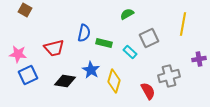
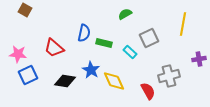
green semicircle: moved 2 px left
red trapezoid: rotated 55 degrees clockwise
yellow diamond: rotated 40 degrees counterclockwise
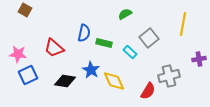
gray square: rotated 12 degrees counterclockwise
red semicircle: rotated 60 degrees clockwise
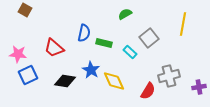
purple cross: moved 28 px down
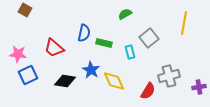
yellow line: moved 1 px right, 1 px up
cyan rectangle: rotated 32 degrees clockwise
